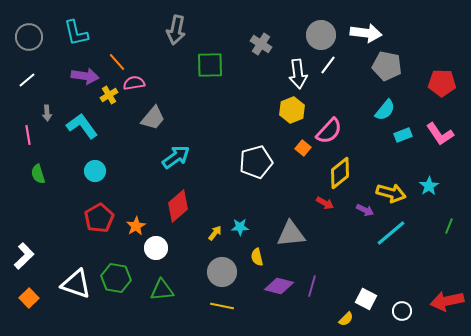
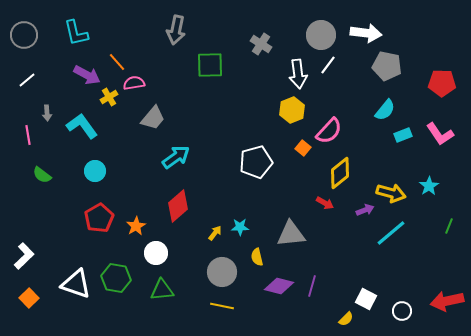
gray circle at (29, 37): moved 5 px left, 2 px up
purple arrow at (85, 76): moved 2 px right, 1 px up; rotated 20 degrees clockwise
yellow cross at (109, 95): moved 2 px down
green semicircle at (38, 174): moved 4 px right, 1 px down; rotated 36 degrees counterclockwise
purple arrow at (365, 210): rotated 48 degrees counterclockwise
white circle at (156, 248): moved 5 px down
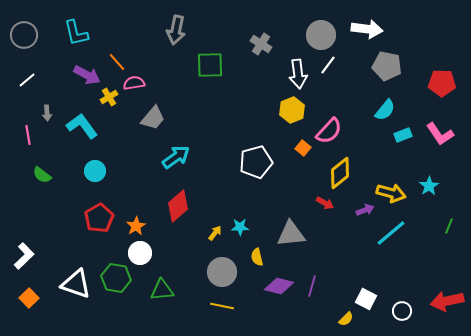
white arrow at (366, 33): moved 1 px right, 4 px up
white circle at (156, 253): moved 16 px left
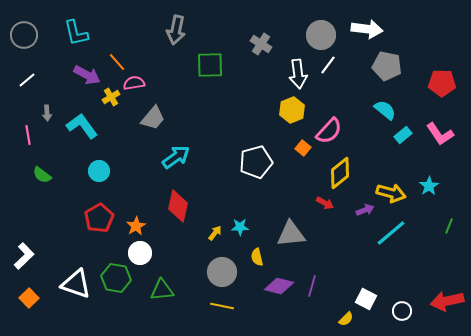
yellow cross at (109, 97): moved 2 px right
cyan semicircle at (385, 110): rotated 90 degrees counterclockwise
cyan rectangle at (403, 135): rotated 18 degrees counterclockwise
cyan circle at (95, 171): moved 4 px right
red diamond at (178, 206): rotated 36 degrees counterclockwise
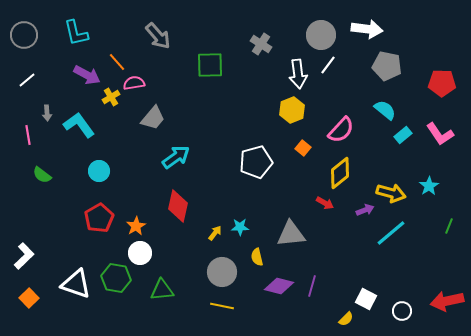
gray arrow at (176, 30): moved 18 px left, 6 px down; rotated 52 degrees counterclockwise
cyan L-shape at (82, 126): moved 3 px left, 1 px up
pink semicircle at (329, 131): moved 12 px right, 1 px up
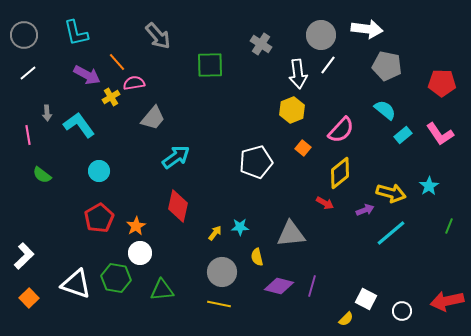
white line at (27, 80): moved 1 px right, 7 px up
yellow line at (222, 306): moved 3 px left, 2 px up
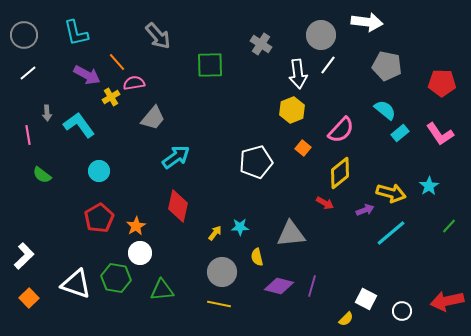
white arrow at (367, 29): moved 7 px up
cyan rectangle at (403, 135): moved 3 px left, 2 px up
green line at (449, 226): rotated 21 degrees clockwise
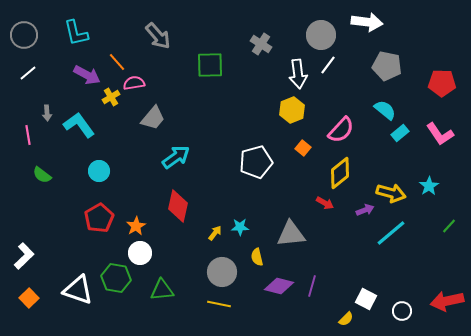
white triangle at (76, 284): moved 2 px right, 6 px down
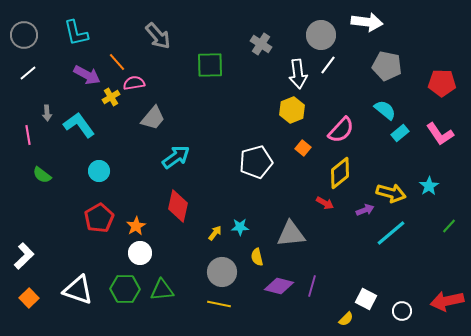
green hexagon at (116, 278): moved 9 px right, 11 px down; rotated 8 degrees counterclockwise
